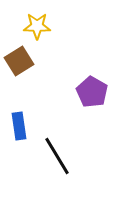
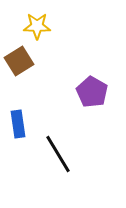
blue rectangle: moved 1 px left, 2 px up
black line: moved 1 px right, 2 px up
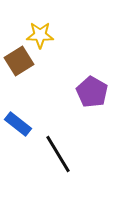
yellow star: moved 3 px right, 9 px down
blue rectangle: rotated 44 degrees counterclockwise
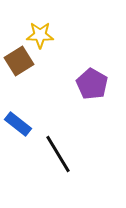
purple pentagon: moved 8 px up
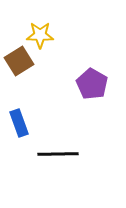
blue rectangle: moved 1 px right, 1 px up; rotated 32 degrees clockwise
black line: rotated 60 degrees counterclockwise
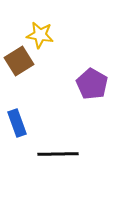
yellow star: rotated 8 degrees clockwise
blue rectangle: moved 2 px left
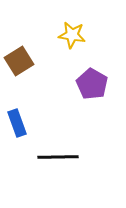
yellow star: moved 32 px right
black line: moved 3 px down
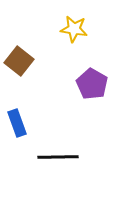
yellow star: moved 2 px right, 6 px up
brown square: rotated 20 degrees counterclockwise
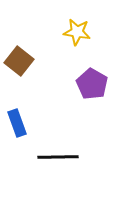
yellow star: moved 3 px right, 3 px down
